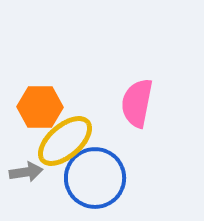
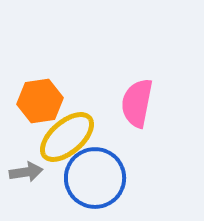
orange hexagon: moved 6 px up; rotated 9 degrees counterclockwise
yellow ellipse: moved 2 px right, 4 px up
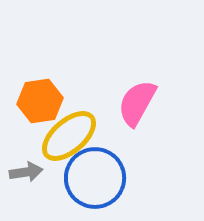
pink semicircle: rotated 18 degrees clockwise
yellow ellipse: moved 2 px right, 1 px up
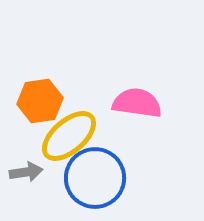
pink semicircle: rotated 69 degrees clockwise
